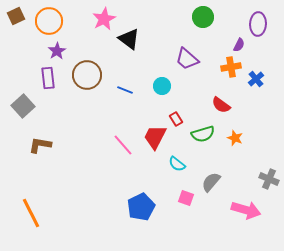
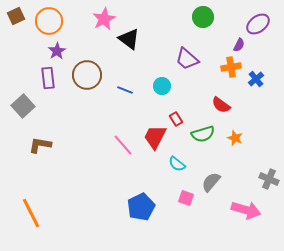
purple ellipse: rotated 50 degrees clockwise
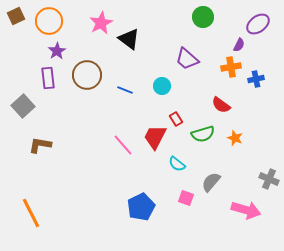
pink star: moved 3 px left, 4 px down
blue cross: rotated 28 degrees clockwise
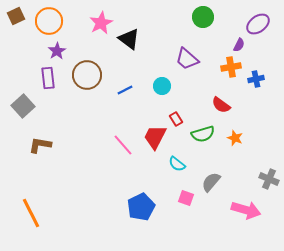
blue line: rotated 49 degrees counterclockwise
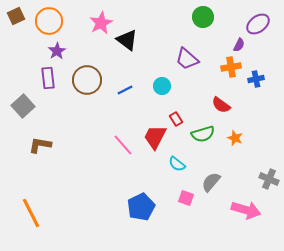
black triangle: moved 2 px left, 1 px down
brown circle: moved 5 px down
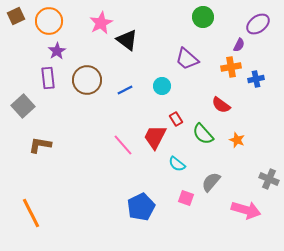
green semicircle: rotated 65 degrees clockwise
orange star: moved 2 px right, 2 px down
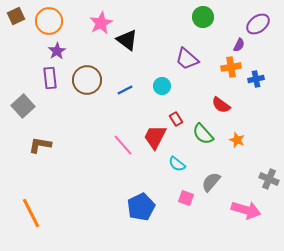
purple rectangle: moved 2 px right
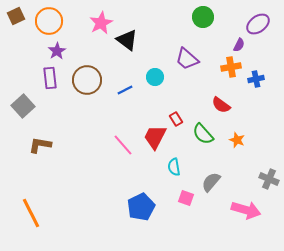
cyan circle: moved 7 px left, 9 px up
cyan semicircle: moved 3 px left, 3 px down; rotated 42 degrees clockwise
